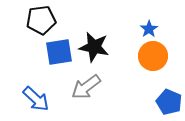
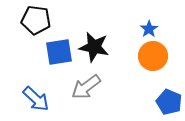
black pentagon: moved 5 px left; rotated 16 degrees clockwise
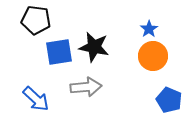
gray arrow: rotated 148 degrees counterclockwise
blue pentagon: moved 2 px up
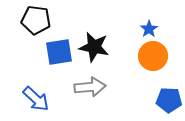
gray arrow: moved 4 px right
blue pentagon: rotated 20 degrees counterclockwise
